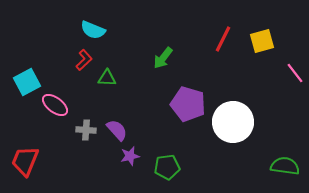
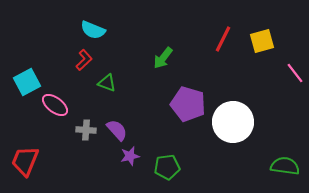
green triangle: moved 5 px down; rotated 18 degrees clockwise
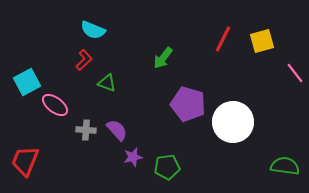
purple star: moved 3 px right, 1 px down
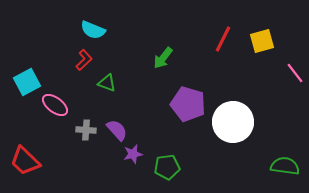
purple star: moved 3 px up
red trapezoid: rotated 68 degrees counterclockwise
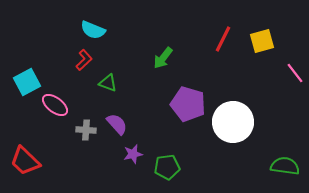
green triangle: moved 1 px right
purple semicircle: moved 6 px up
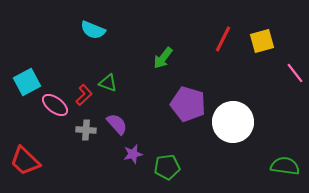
red L-shape: moved 35 px down
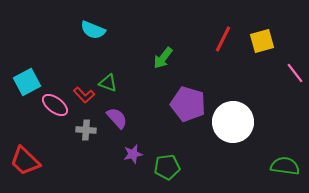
red L-shape: rotated 90 degrees clockwise
purple semicircle: moved 6 px up
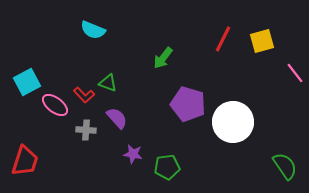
purple star: rotated 24 degrees clockwise
red trapezoid: rotated 116 degrees counterclockwise
green semicircle: rotated 48 degrees clockwise
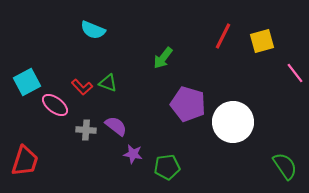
red line: moved 3 px up
red L-shape: moved 2 px left, 8 px up
purple semicircle: moved 1 px left, 8 px down; rotated 10 degrees counterclockwise
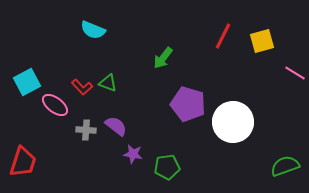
pink line: rotated 20 degrees counterclockwise
red trapezoid: moved 2 px left, 1 px down
green semicircle: rotated 76 degrees counterclockwise
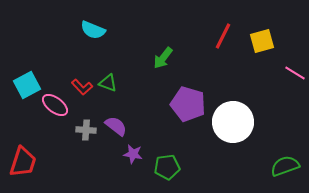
cyan square: moved 3 px down
